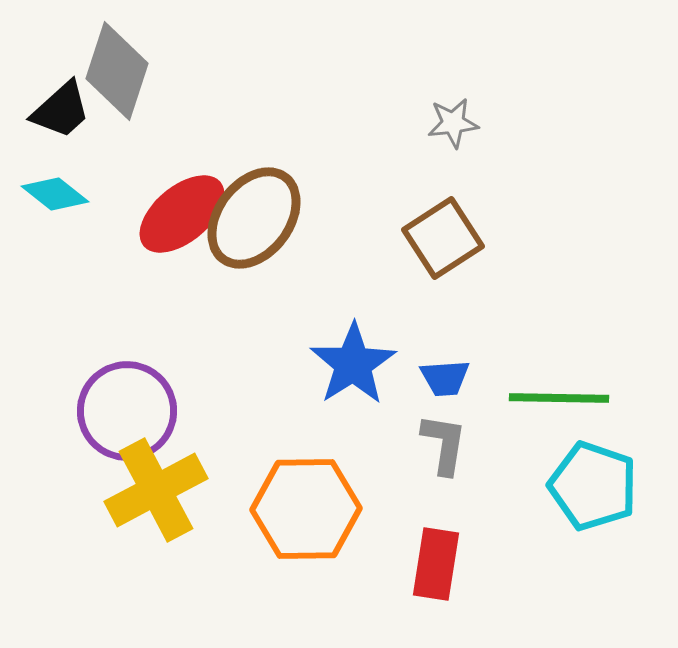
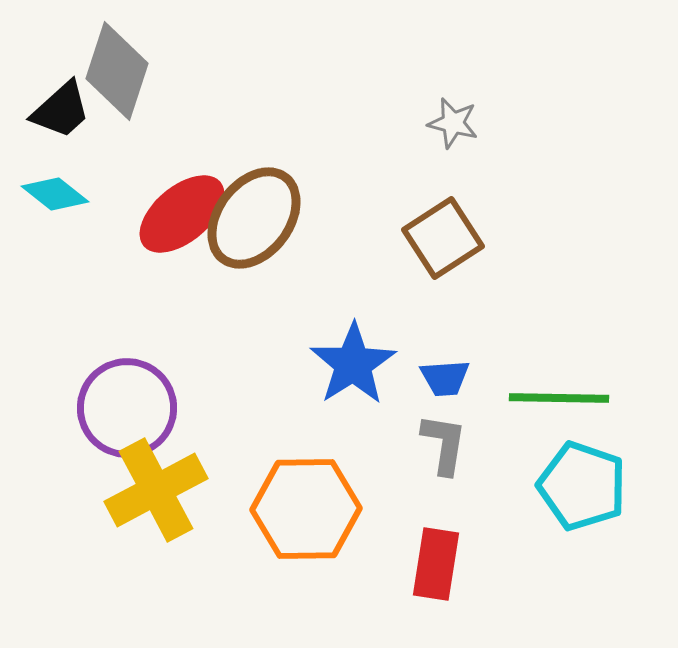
gray star: rotated 21 degrees clockwise
purple circle: moved 3 px up
cyan pentagon: moved 11 px left
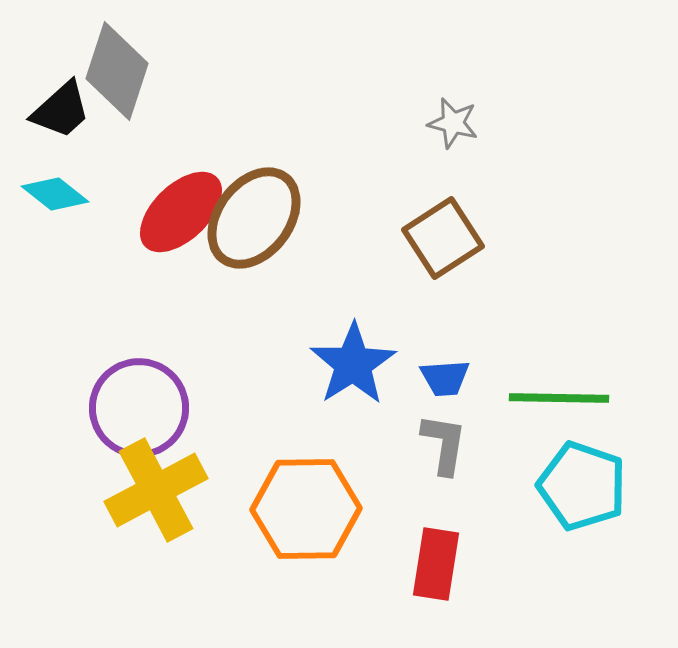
red ellipse: moved 1 px left, 2 px up; rotated 4 degrees counterclockwise
purple circle: moved 12 px right
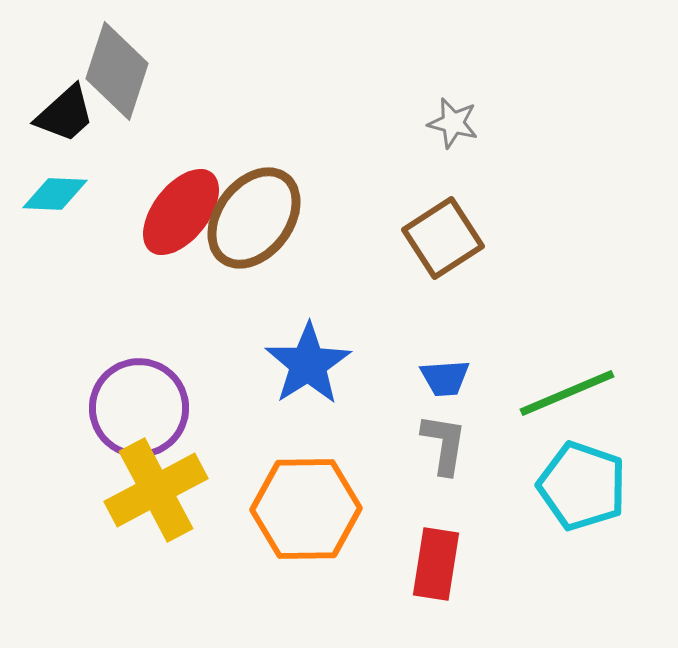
black trapezoid: moved 4 px right, 4 px down
cyan diamond: rotated 36 degrees counterclockwise
red ellipse: rotated 8 degrees counterclockwise
blue star: moved 45 px left
green line: moved 8 px right, 5 px up; rotated 24 degrees counterclockwise
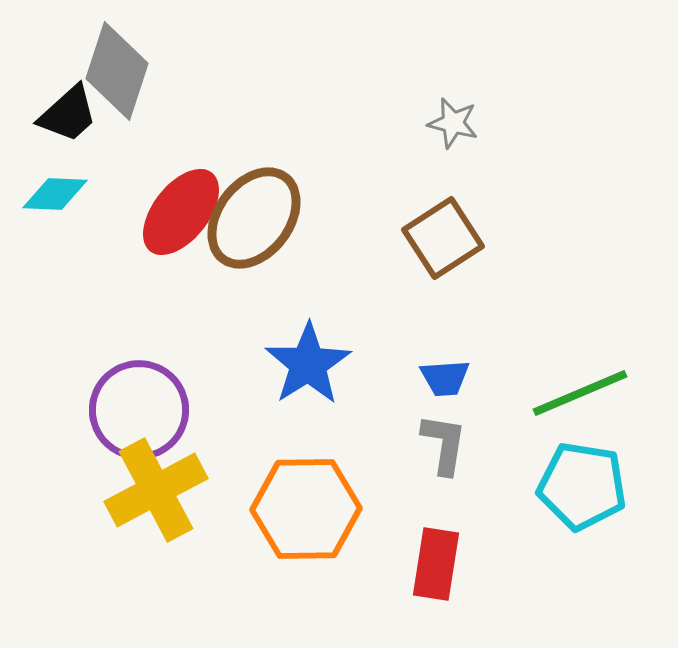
black trapezoid: moved 3 px right
green line: moved 13 px right
purple circle: moved 2 px down
cyan pentagon: rotated 10 degrees counterclockwise
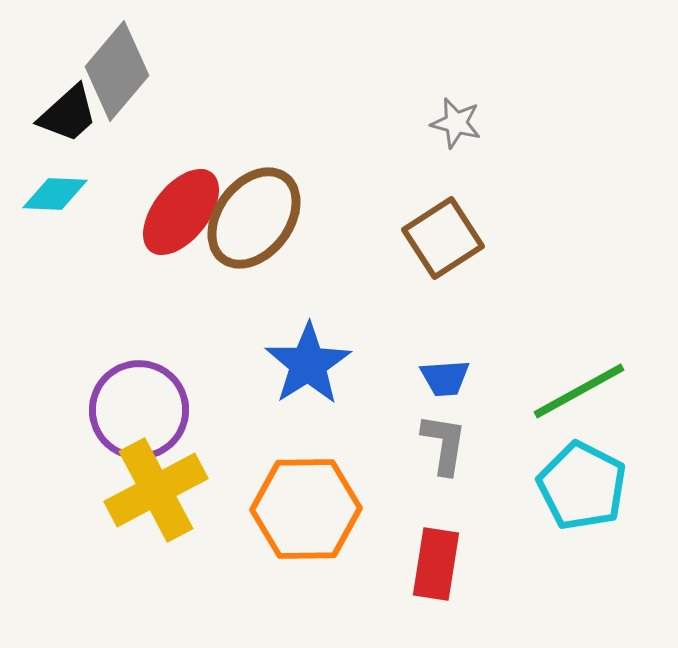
gray diamond: rotated 22 degrees clockwise
gray star: moved 3 px right
green line: moved 1 px left, 2 px up; rotated 6 degrees counterclockwise
cyan pentagon: rotated 18 degrees clockwise
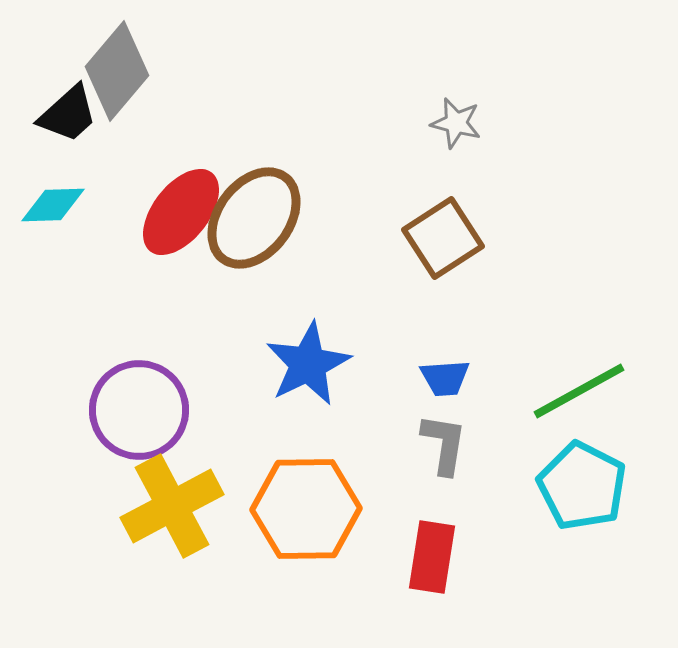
cyan diamond: moved 2 px left, 11 px down; rotated 4 degrees counterclockwise
blue star: rotated 6 degrees clockwise
yellow cross: moved 16 px right, 16 px down
red rectangle: moved 4 px left, 7 px up
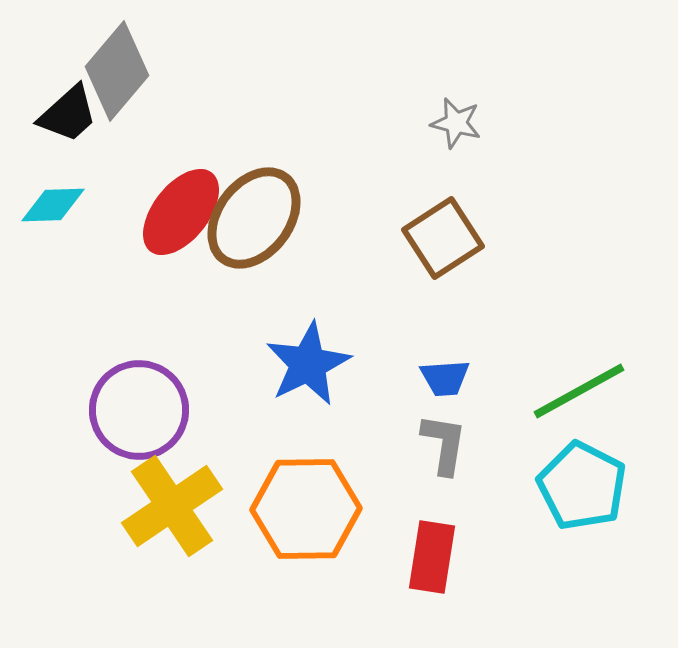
yellow cross: rotated 6 degrees counterclockwise
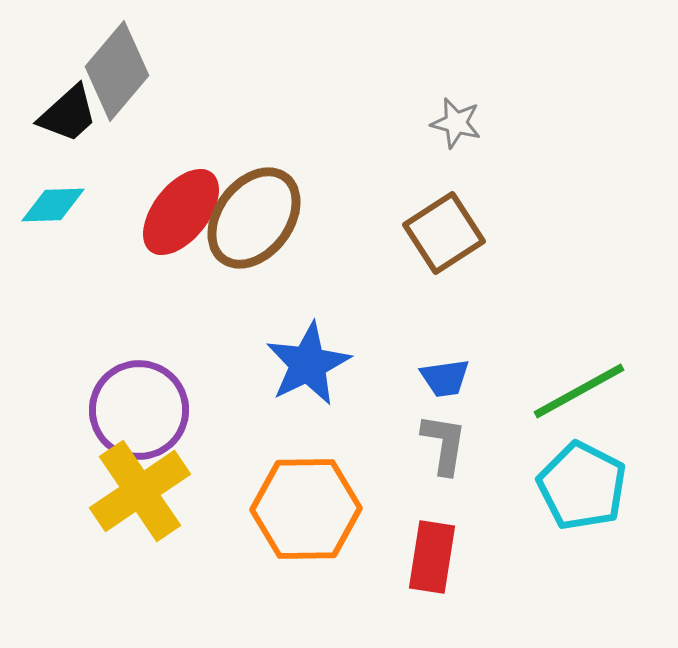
brown square: moved 1 px right, 5 px up
blue trapezoid: rotated 4 degrees counterclockwise
yellow cross: moved 32 px left, 15 px up
